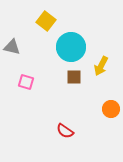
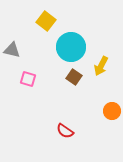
gray triangle: moved 3 px down
brown square: rotated 35 degrees clockwise
pink square: moved 2 px right, 3 px up
orange circle: moved 1 px right, 2 px down
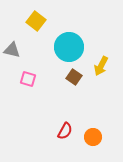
yellow square: moved 10 px left
cyan circle: moved 2 px left
orange circle: moved 19 px left, 26 px down
red semicircle: rotated 96 degrees counterclockwise
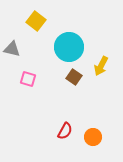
gray triangle: moved 1 px up
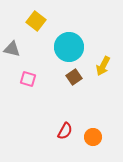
yellow arrow: moved 2 px right
brown square: rotated 21 degrees clockwise
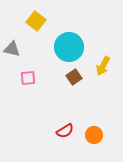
pink square: moved 1 px up; rotated 21 degrees counterclockwise
red semicircle: rotated 30 degrees clockwise
orange circle: moved 1 px right, 2 px up
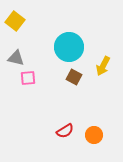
yellow square: moved 21 px left
gray triangle: moved 4 px right, 9 px down
brown square: rotated 28 degrees counterclockwise
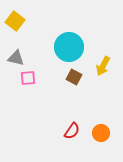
red semicircle: moved 7 px right; rotated 24 degrees counterclockwise
orange circle: moved 7 px right, 2 px up
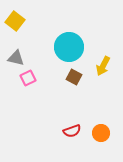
pink square: rotated 21 degrees counterclockwise
red semicircle: rotated 36 degrees clockwise
